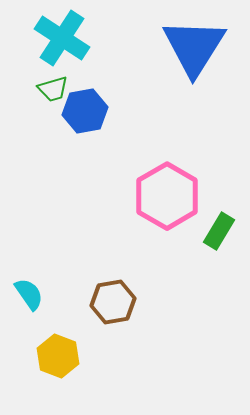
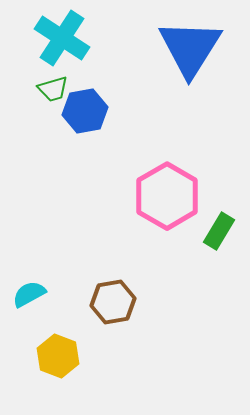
blue triangle: moved 4 px left, 1 px down
cyan semicircle: rotated 84 degrees counterclockwise
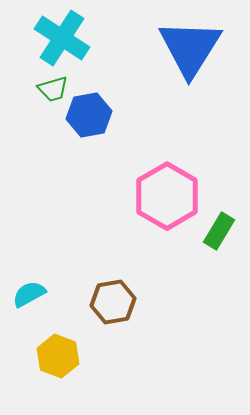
blue hexagon: moved 4 px right, 4 px down
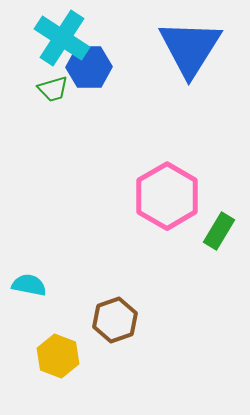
blue hexagon: moved 48 px up; rotated 9 degrees clockwise
cyan semicircle: moved 9 px up; rotated 40 degrees clockwise
brown hexagon: moved 2 px right, 18 px down; rotated 9 degrees counterclockwise
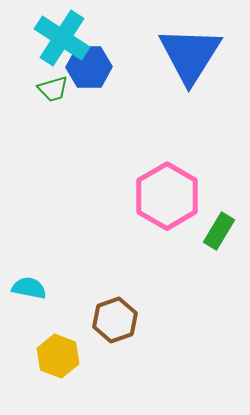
blue triangle: moved 7 px down
cyan semicircle: moved 3 px down
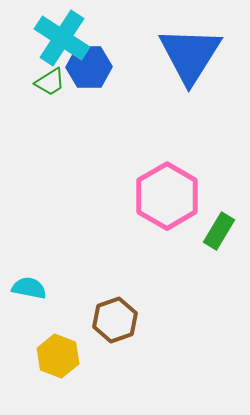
green trapezoid: moved 3 px left, 7 px up; rotated 16 degrees counterclockwise
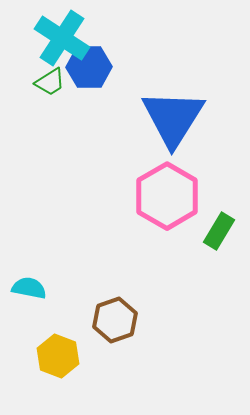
blue triangle: moved 17 px left, 63 px down
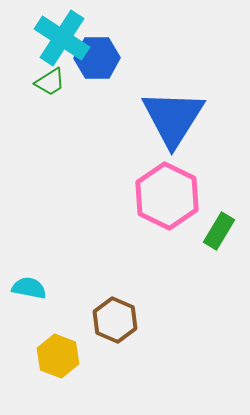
blue hexagon: moved 8 px right, 9 px up
pink hexagon: rotated 4 degrees counterclockwise
brown hexagon: rotated 18 degrees counterclockwise
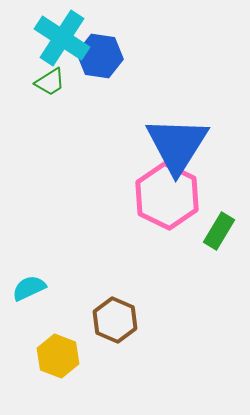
blue hexagon: moved 3 px right, 2 px up; rotated 9 degrees clockwise
blue triangle: moved 4 px right, 27 px down
cyan semicircle: rotated 36 degrees counterclockwise
